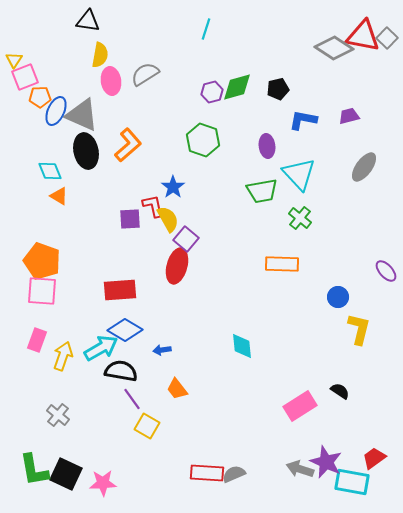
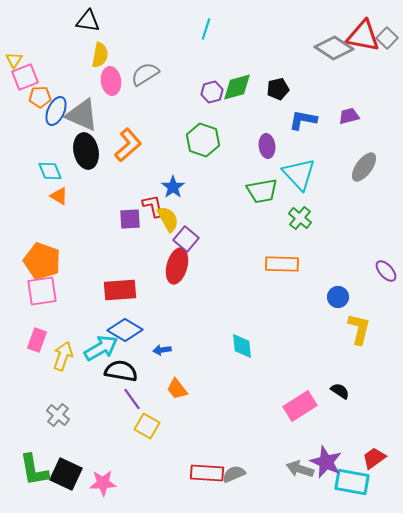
pink square at (42, 291): rotated 12 degrees counterclockwise
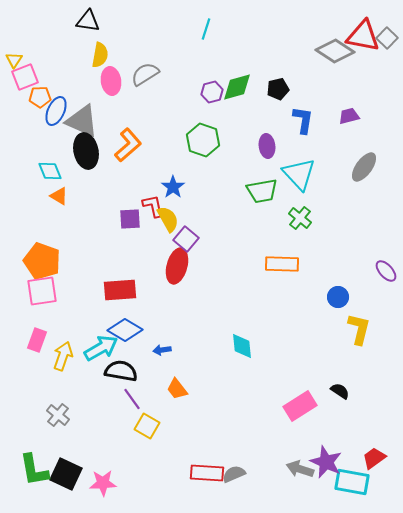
gray diamond at (334, 48): moved 1 px right, 3 px down
gray triangle at (82, 115): moved 6 px down
blue L-shape at (303, 120): rotated 88 degrees clockwise
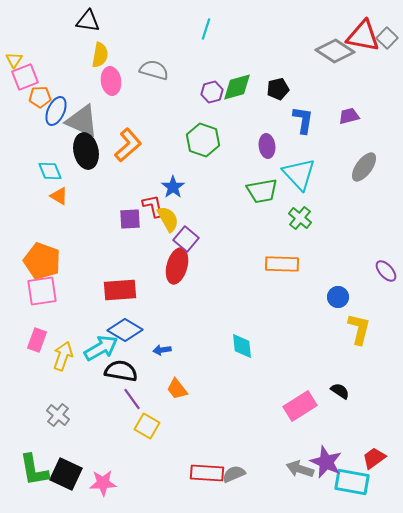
gray semicircle at (145, 74): moved 9 px right, 4 px up; rotated 48 degrees clockwise
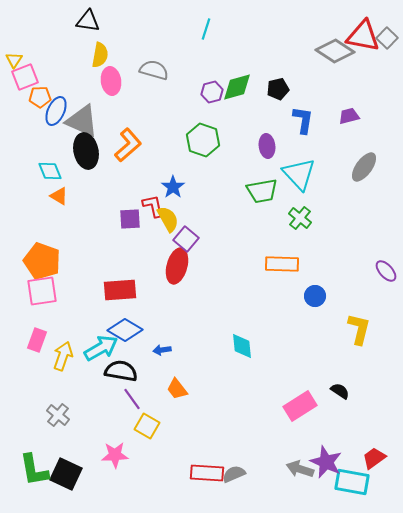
blue circle at (338, 297): moved 23 px left, 1 px up
pink star at (103, 483): moved 12 px right, 28 px up
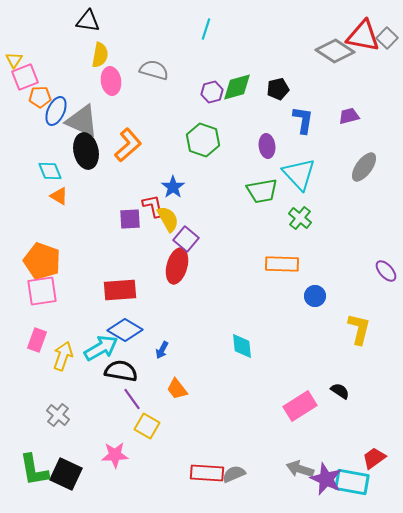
blue arrow at (162, 350): rotated 54 degrees counterclockwise
purple star at (326, 462): moved 17 px down
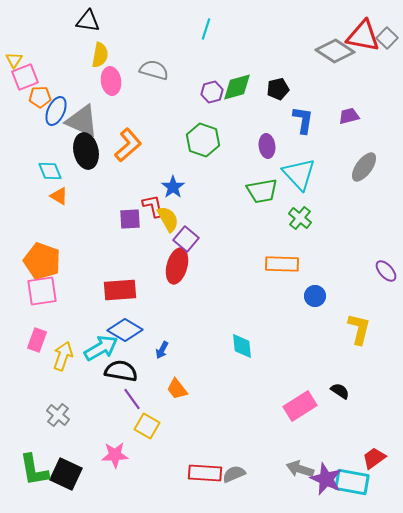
red rectangle at (207, 473): moved 2 px left
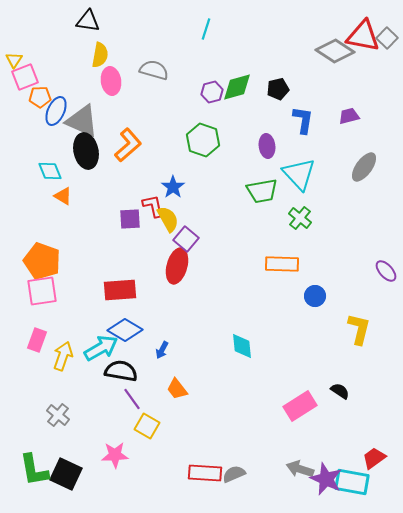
orange triangle at (59, 196): moved 4 px right
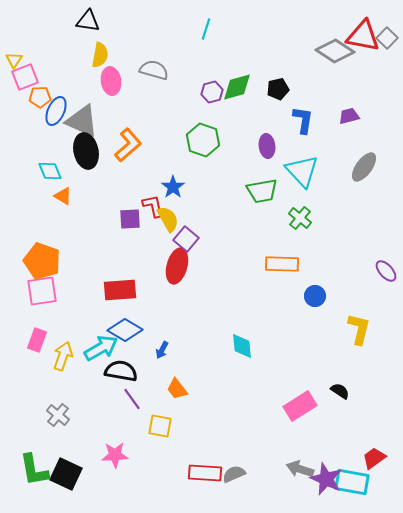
cyan triangle at (299, 174): moved 3 px right, 3 px up
yellow square at (147, 426): moved 13 px right; rotated 20 degrees counterclockwise
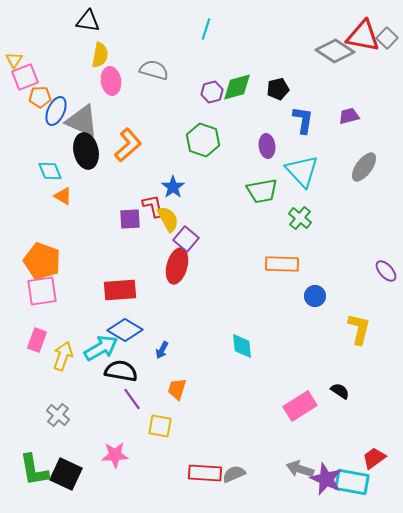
orange trapezoid at (177, 389): rotated 55 degrees clockwise
